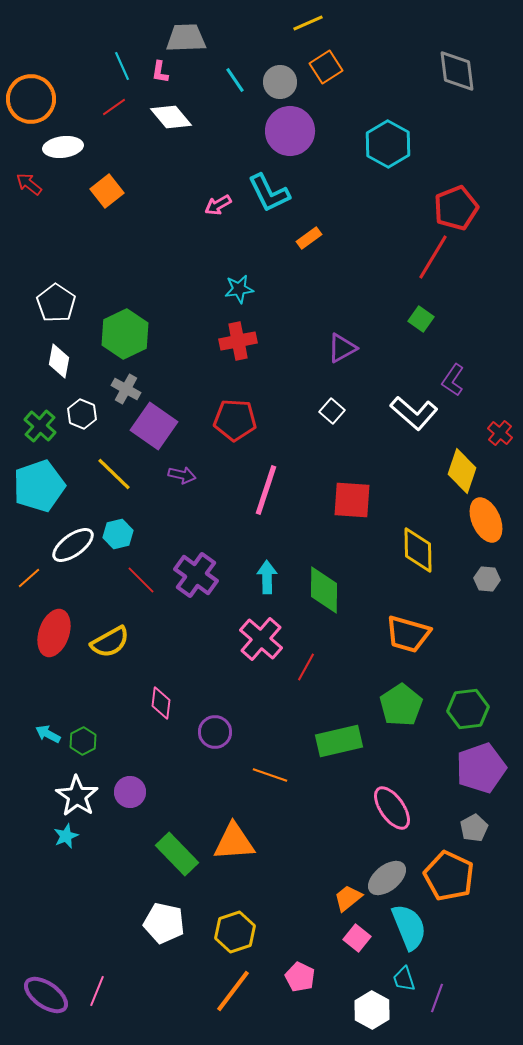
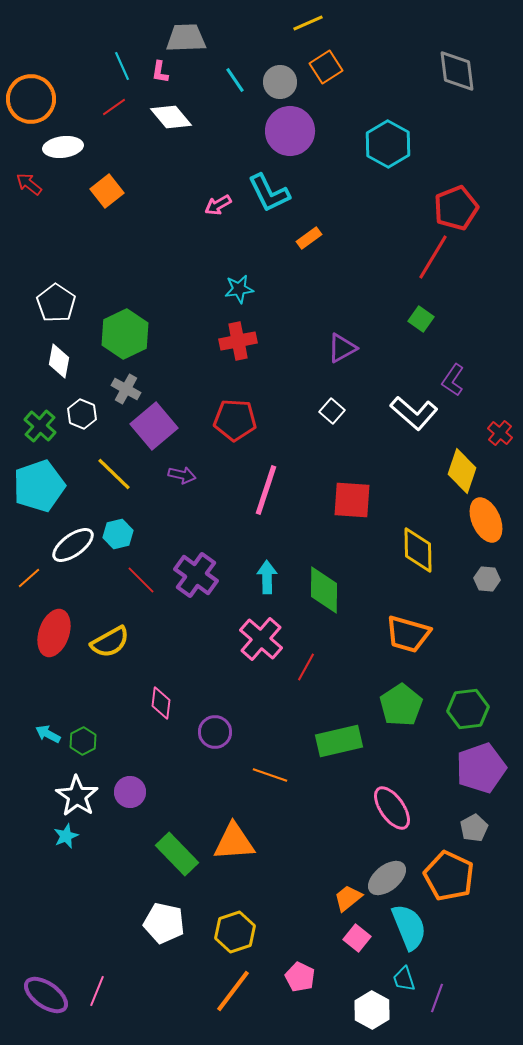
purple square at (154, 426): rotated 15 degrees clockwise
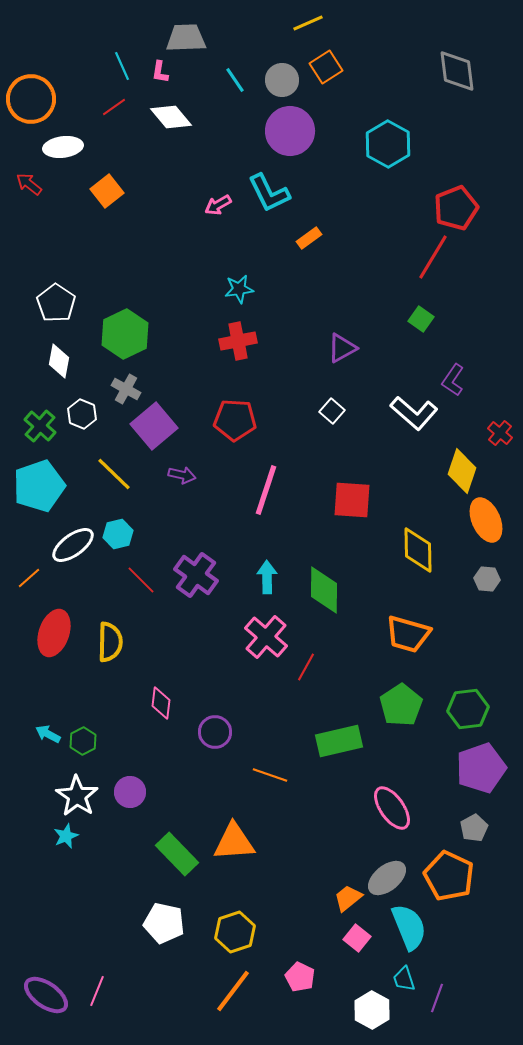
gray circle at (280, 82): moved 2 px right, 2 px up
pink cross at (261, 639): moved 5 px right, 2 px up
yellow semicircle at (110, 642): rotated 60 degrees counterclockwise
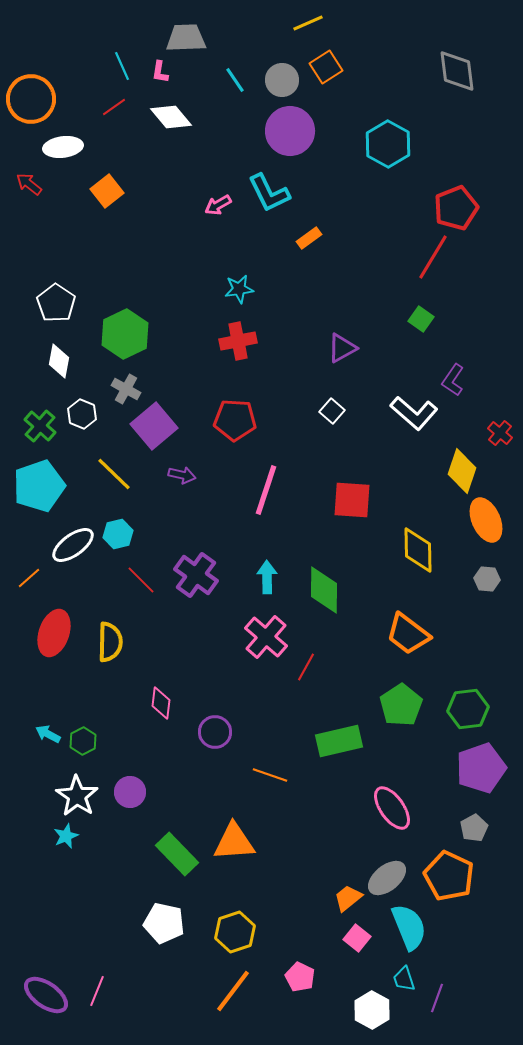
orange trapezoid at (408, 634): rotated 21 degrees clockwise
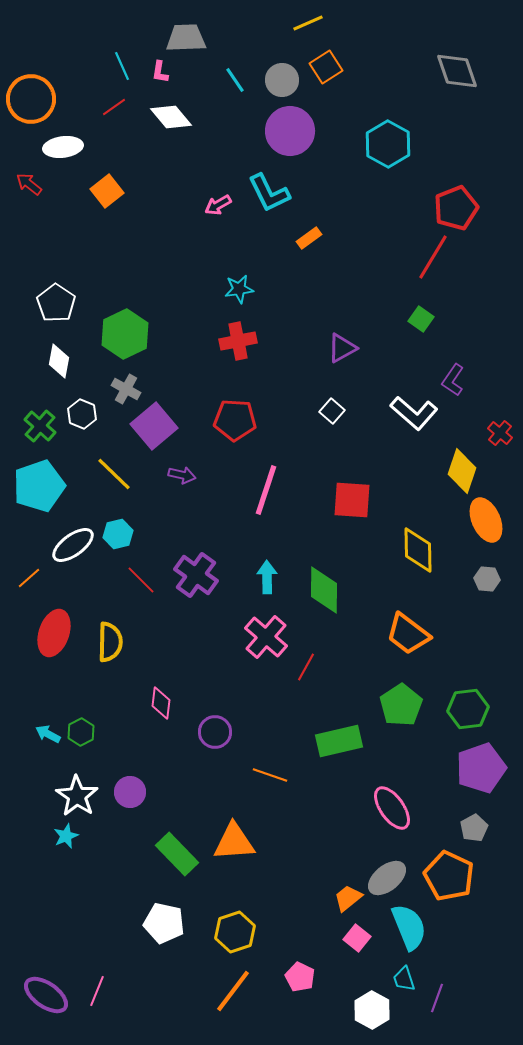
gray diamond at (457, 71): rotated 12 degrees counterclockwise
green hexagon at (83, 741): moved 2 px left, 9 px up
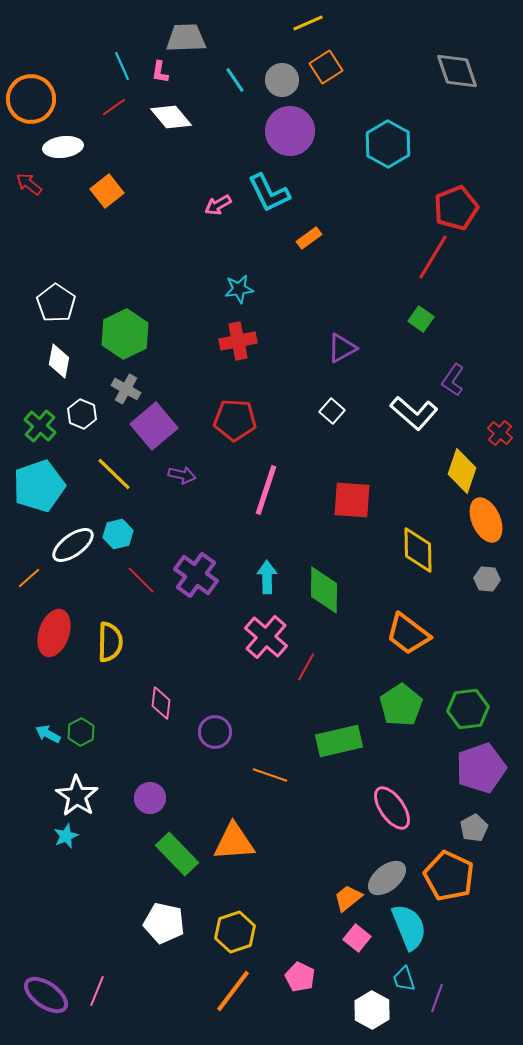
purple circle at (130, 792): moved 20 px right, 6 px down
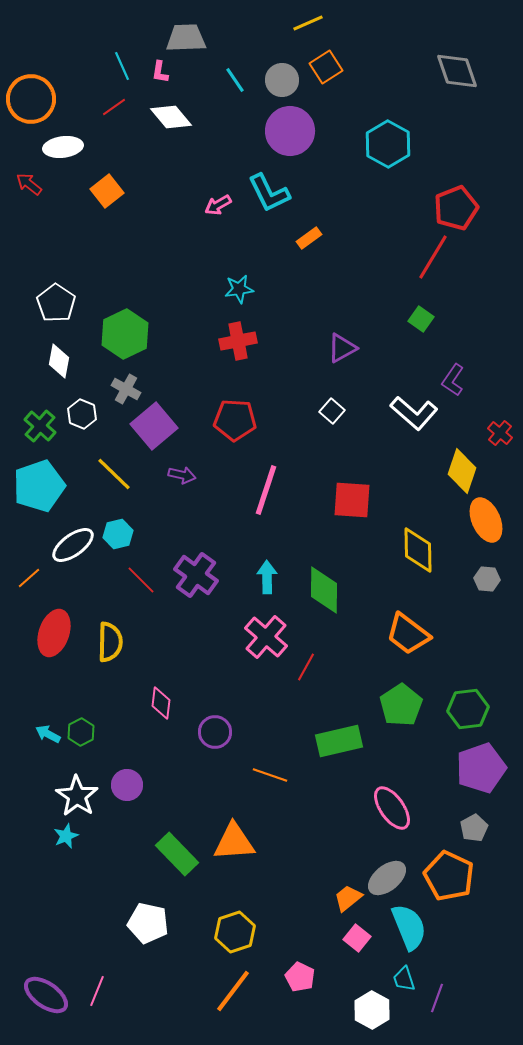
purple circle at (150, 798): moved 23 px left, 13 px up
white pentagon at (164, 923): moved 16 px left
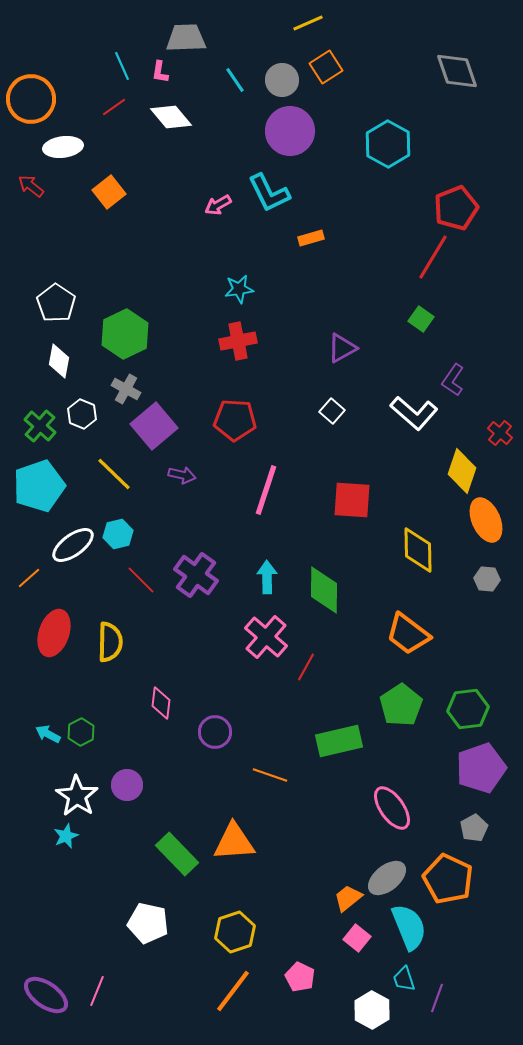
red arrow at (29, 184): moved 2 px right, 2 px down
orange square at (107, 191): moved 2 px right, 1 px down
orange rectangle at (309, 238): moved 2 px right; rotated 20 degrees clockwise
orange pentagon at (449, 876): moved 1 px left, 3 px down
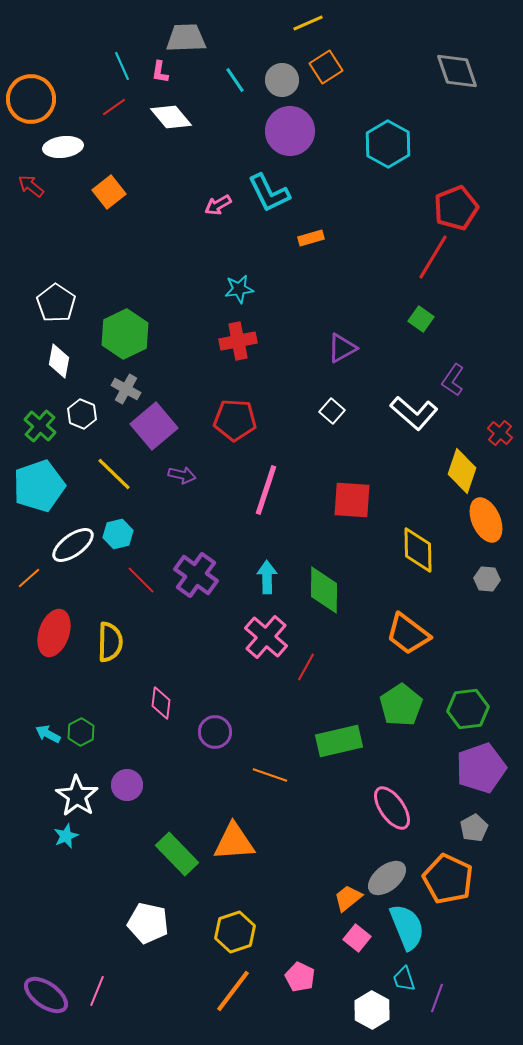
cyan semicircle at (409, 927): moved 2 px left
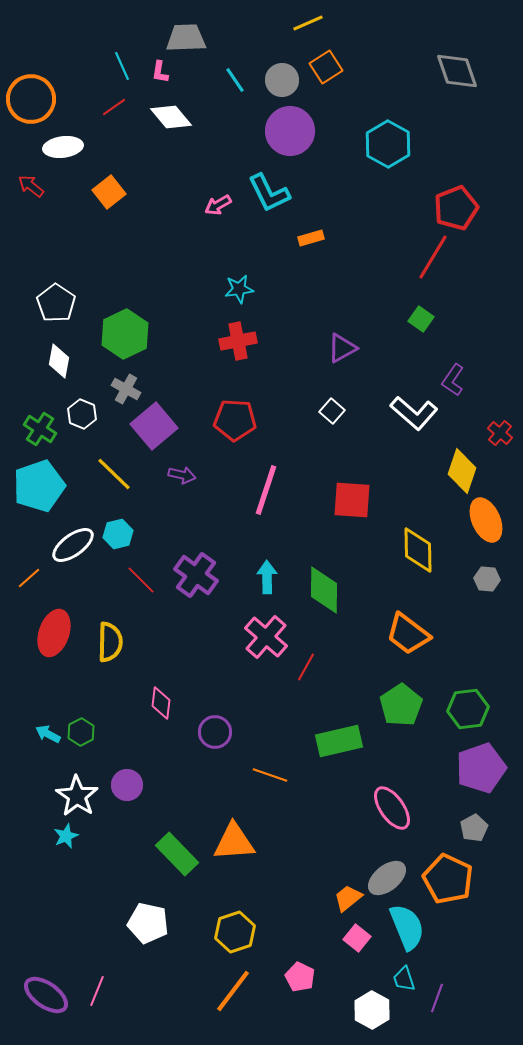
green cross at (40, 426): moved 3 px down; rotated 8 degrees counterclockwise
